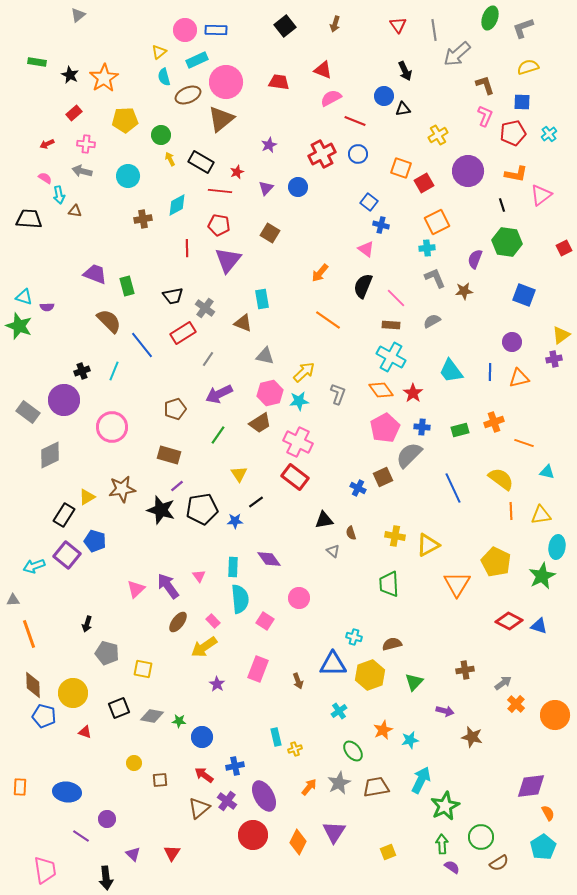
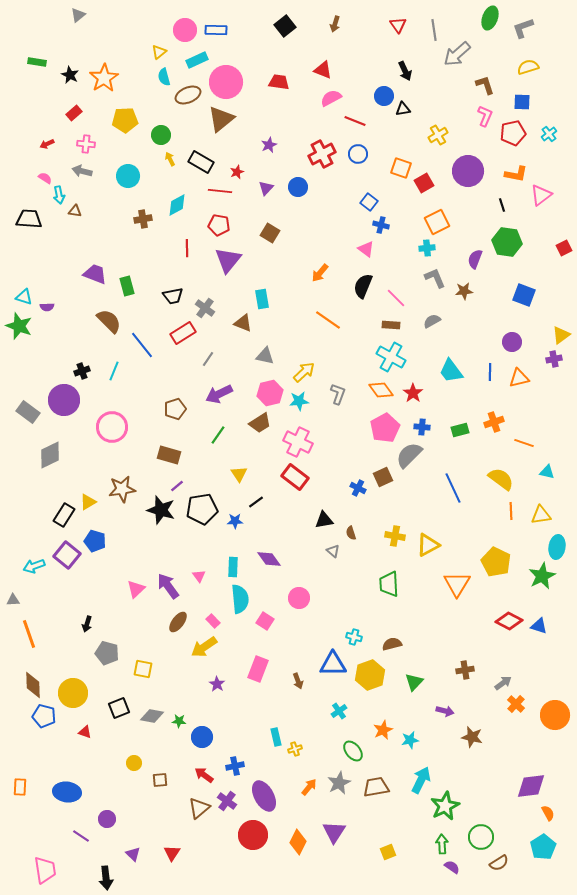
yellow triangle at (87, 497): moved 1 px right, 5 px down
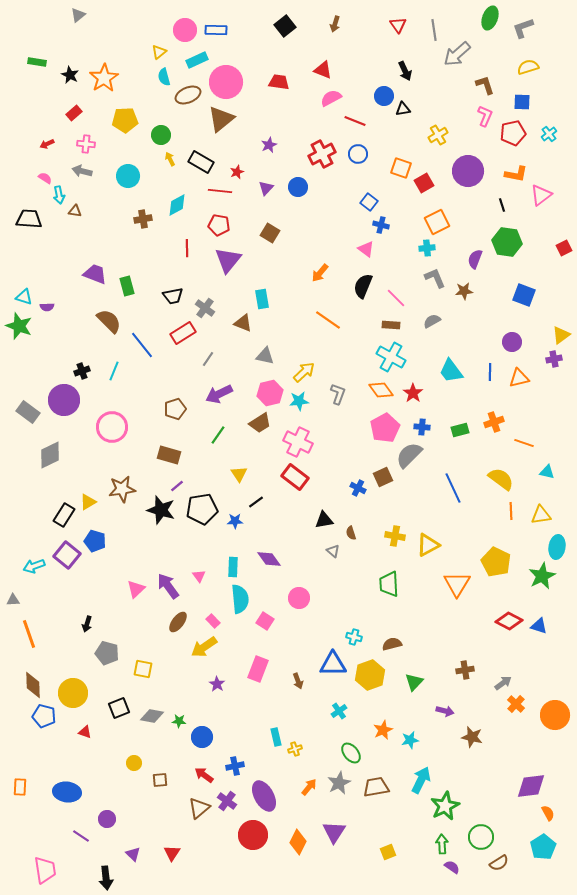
green ellipse at (353, 751): moved 2 px left, 2 px down
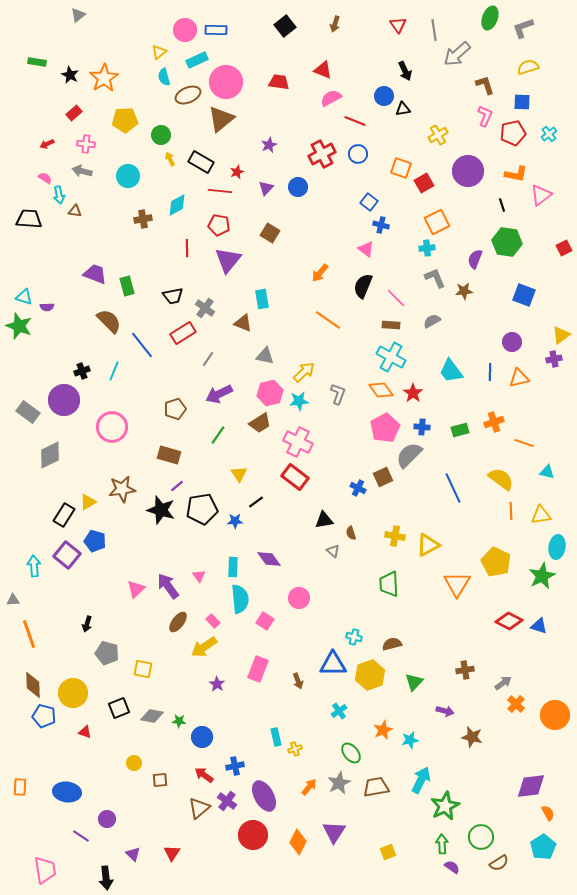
cyan arrow at (34, 566): rotated 105 degrees clockwise
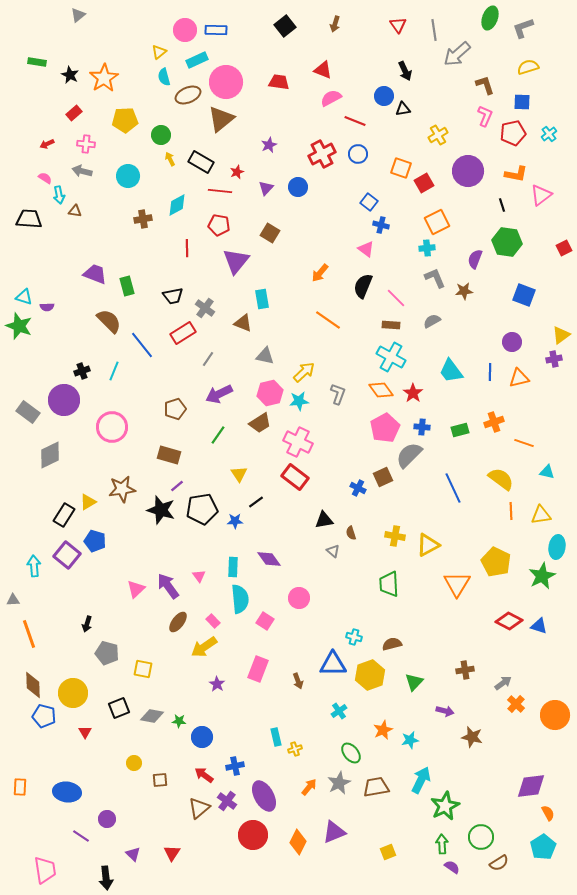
purple triangle at (228, 260): moved 8 px right, 1 px down
red triangle at (85, 732): rotated 40 degrees clockwise
purple triangle at (334, 832): rotated 35 degrees clockwise
